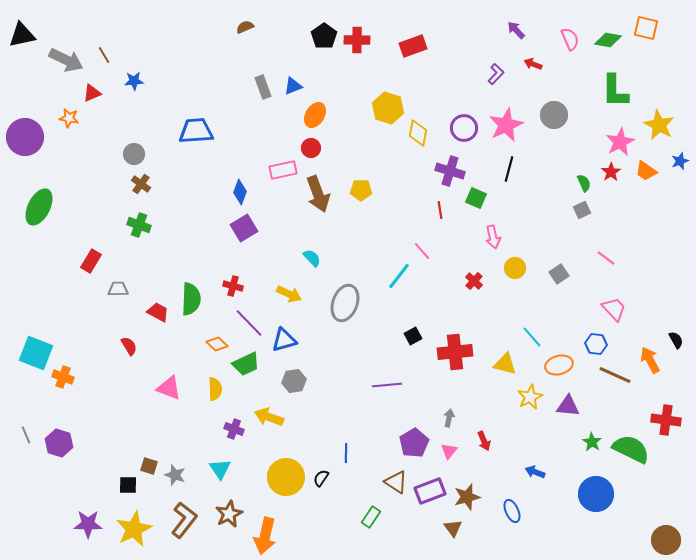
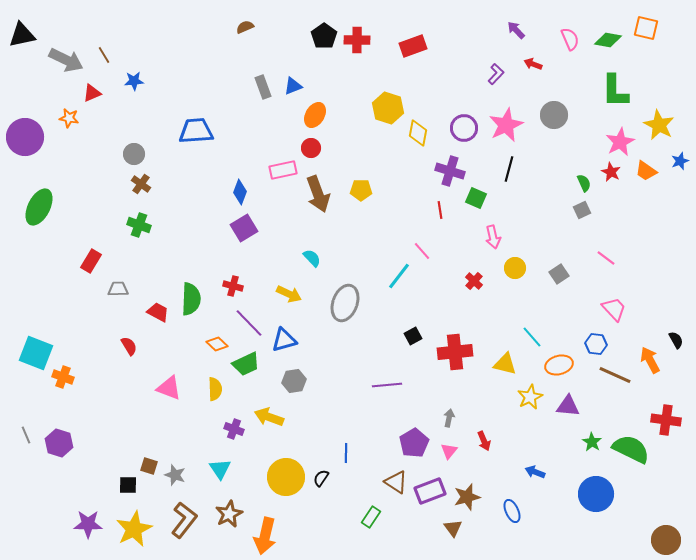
red star at (611, 172): rotated 12 degrees counterclockwise
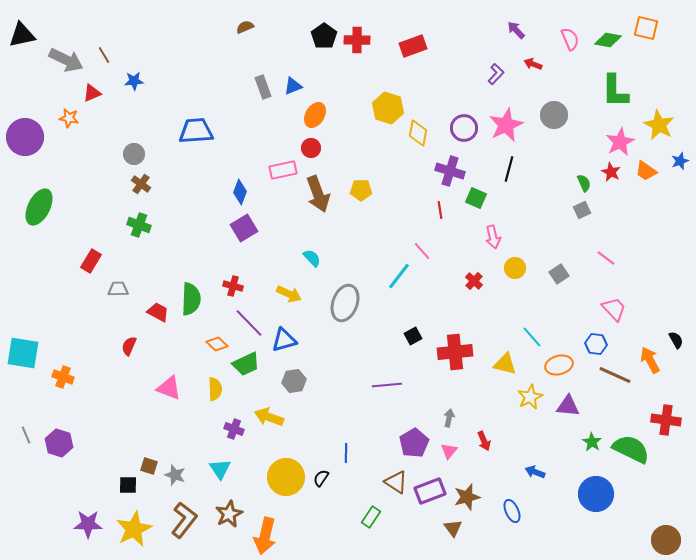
red semicircle at (129, 346): rotated 126 degrees counterclockwise
cyan square at (36, 353): moved 13 px left; rotated 12 degrees counterclockwise
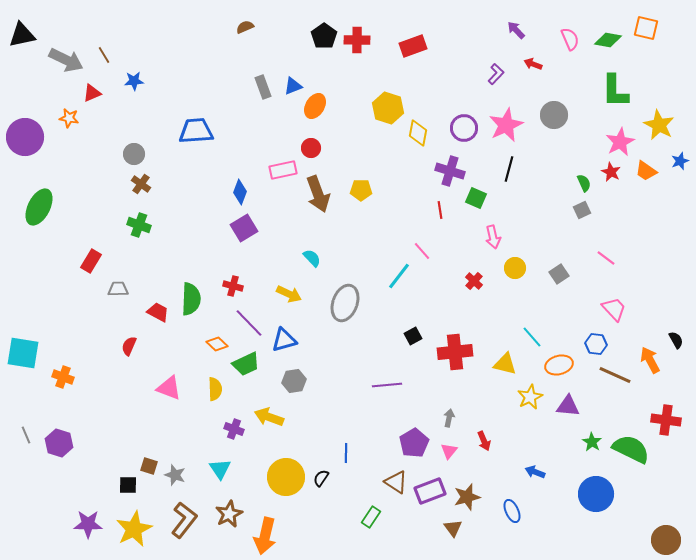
orange ellipse at (315, 115): moved 9 px up
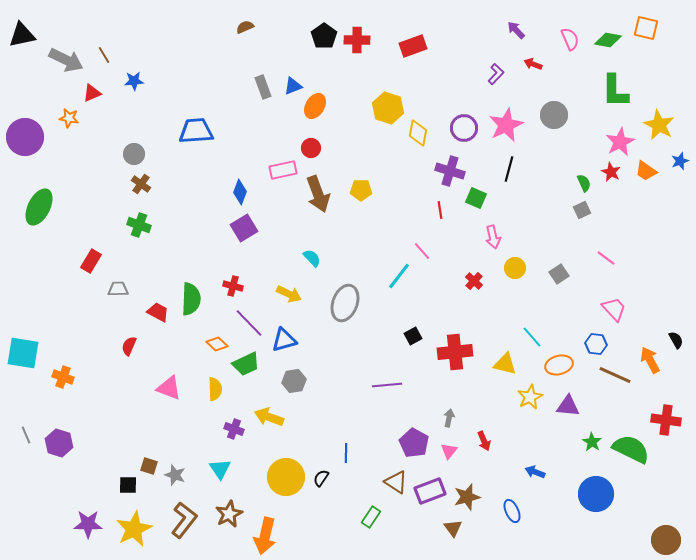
purple pentagon at (414, 443): rotated 12 degrees counterclockwise
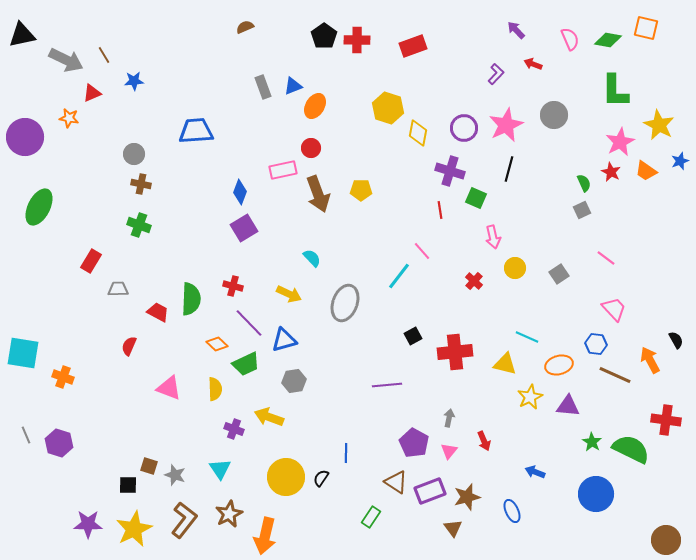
brown cross at (141, 184): rotated 24 degrees counterclockwise
cyan line at (532, 337): moved 5 px left; rotated 25 degrees counterclockwise
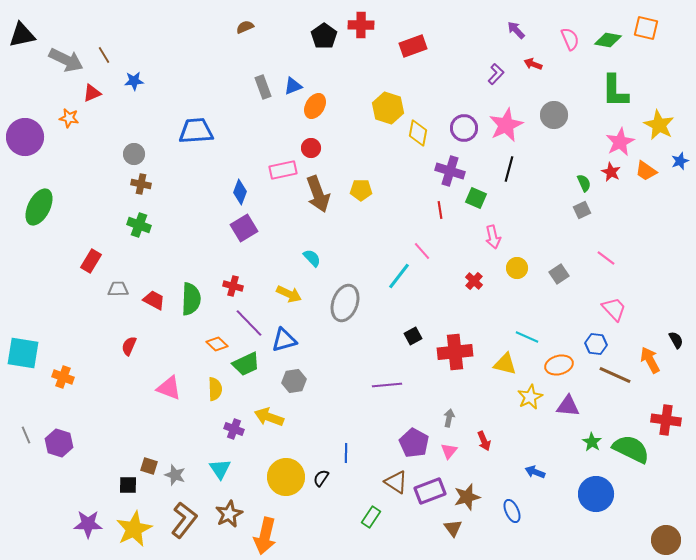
red cross at (357, 40): moved 4 px right, 15 px up
yellow circle at (515, 268): moved 2 px right
red trapezoid at (158, 312): moved 4 px left, 12 px up
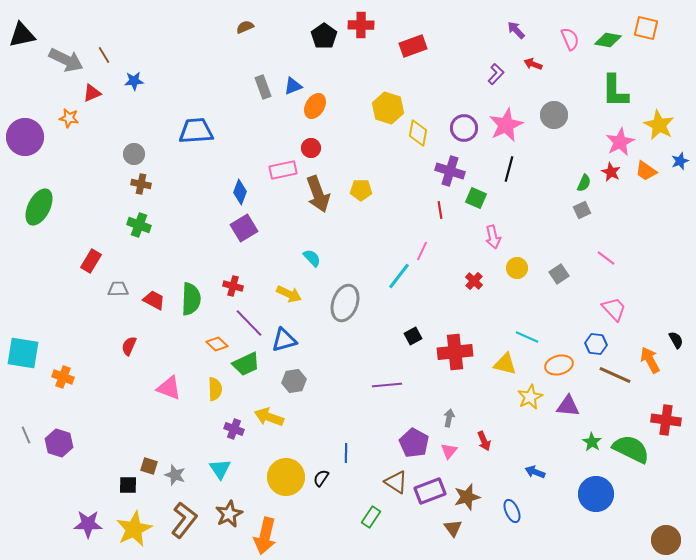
green semicircle at (584, 183): rotated 48 degrees clockwise
pink line at (422, 251): rotated 66 degrees clockwise
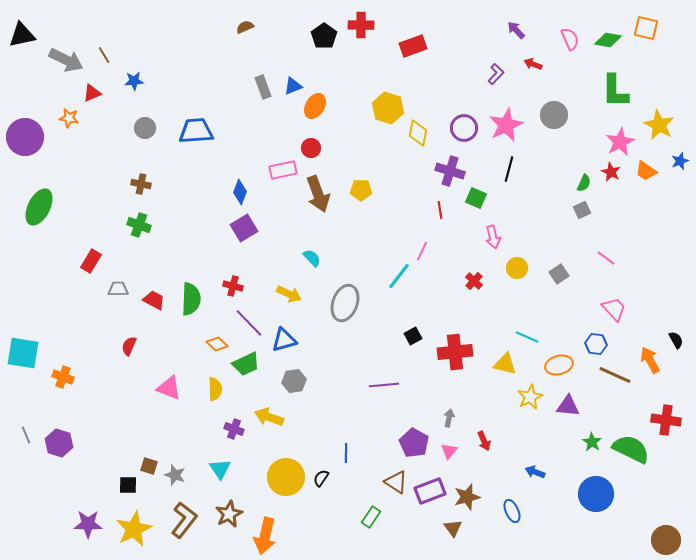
gray circle at (134, 154): moved 11 px right, 26 px up
purple line at (387, 385): moved 3 px left
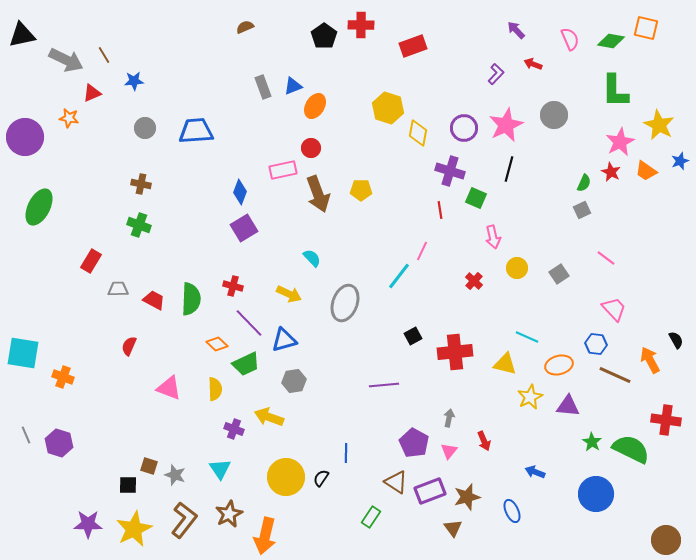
green diamond at (608, 40): moved 3 px right, 1 px down
